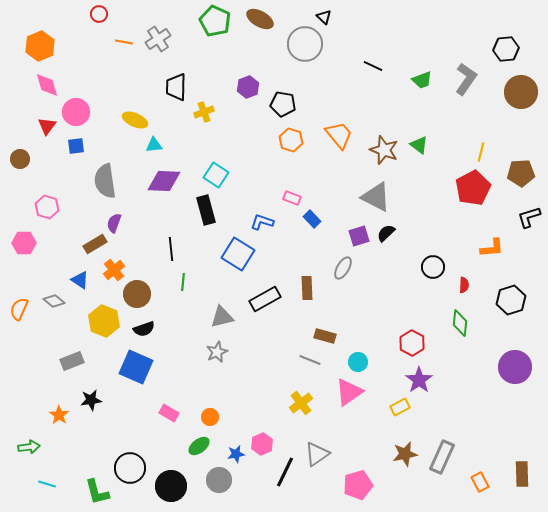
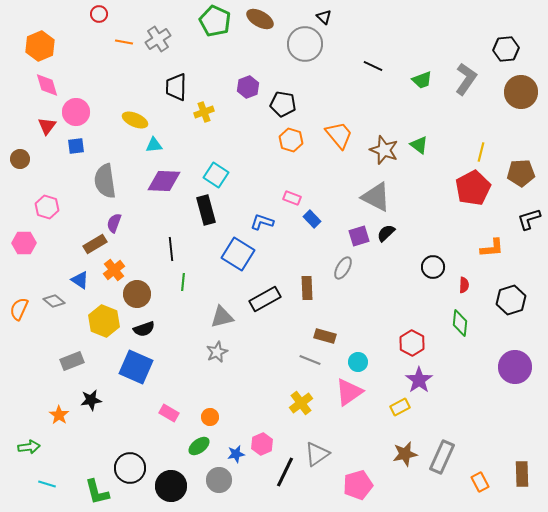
black L-shape at (529, 217): moved 2 px down
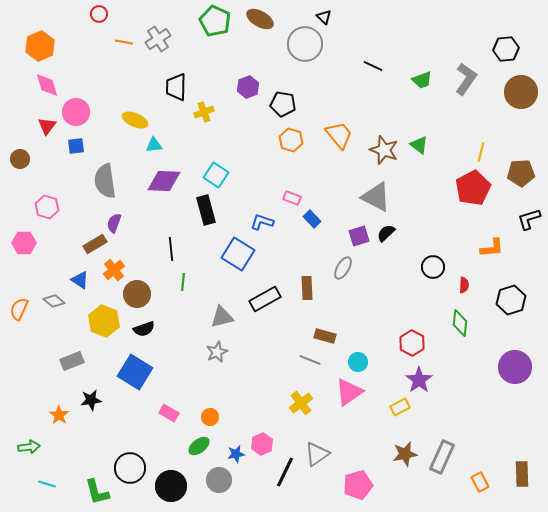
blue square at (136, 367): moved 1 px left, 5 px down; rotated 8 degrees clockwise
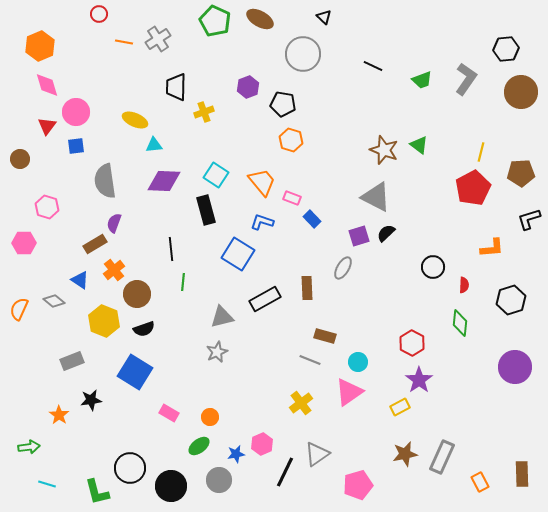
gray circle at (305, 44): moved 2 px left, 10 px down
orange trapezoid at (339, 135): moved 77 px left, 47 px down
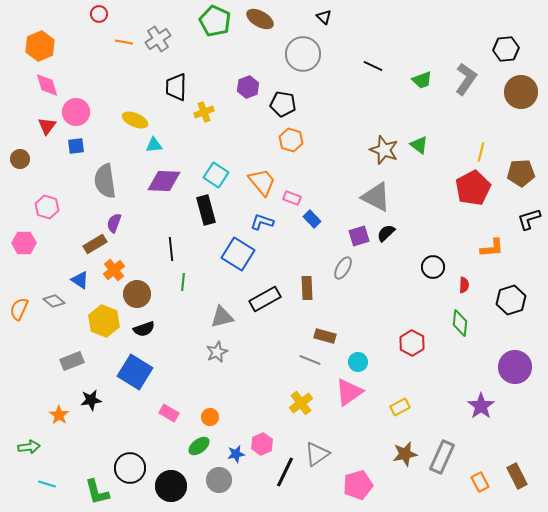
purple star at (419, 380): moved 62 px right, 26 px down
brown rectangle at (522, 474): moved 5 px left, 2 px down; rotated 25 degrees counterclockwise
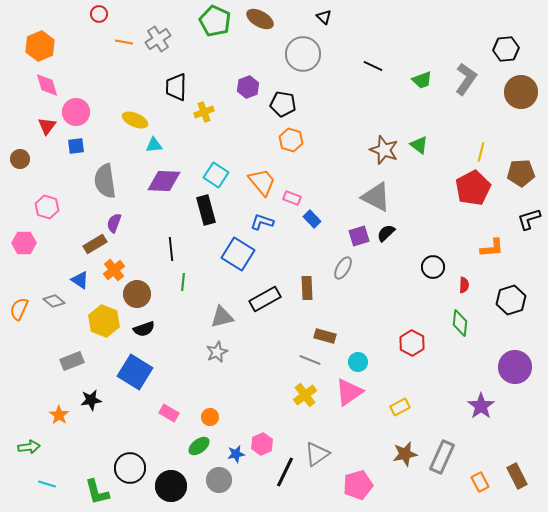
yellow cross at (301, 403): moved 4 px right, 8 px up
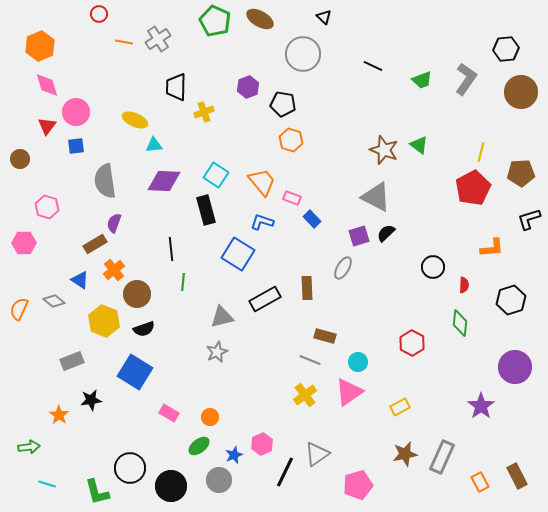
blue star at (236, 454): moved 2 px left, 1 px down; rotated 12 degrees counterclockwise
